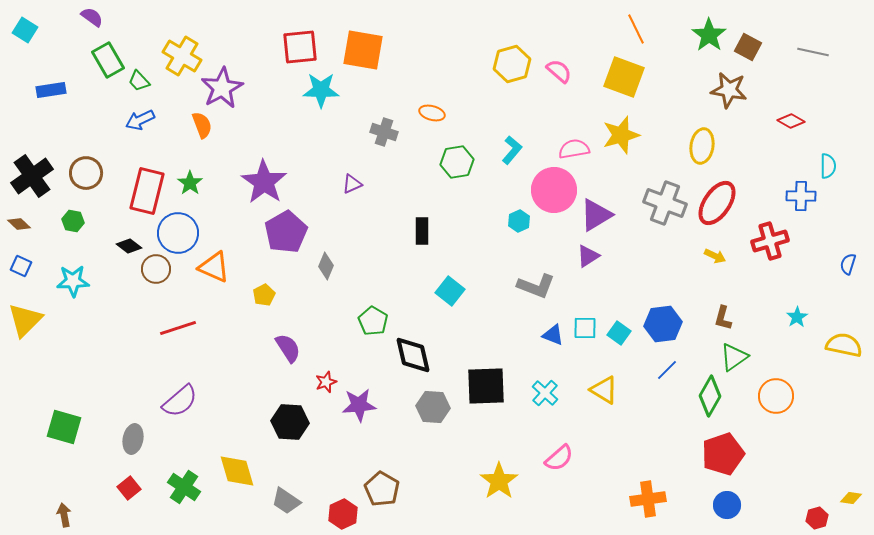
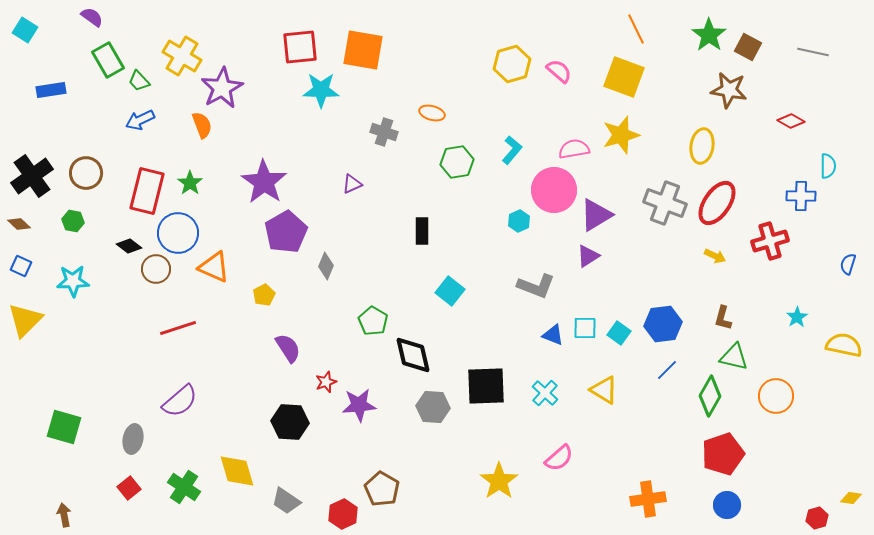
green triangle at (734, 357): rotated 48 degrees clockwise
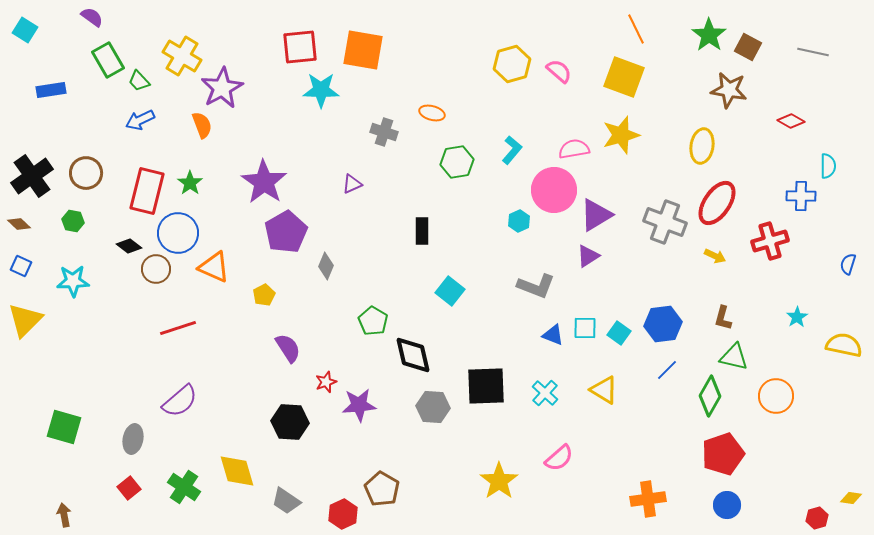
gray cross at (665, 203): moved 19 px down
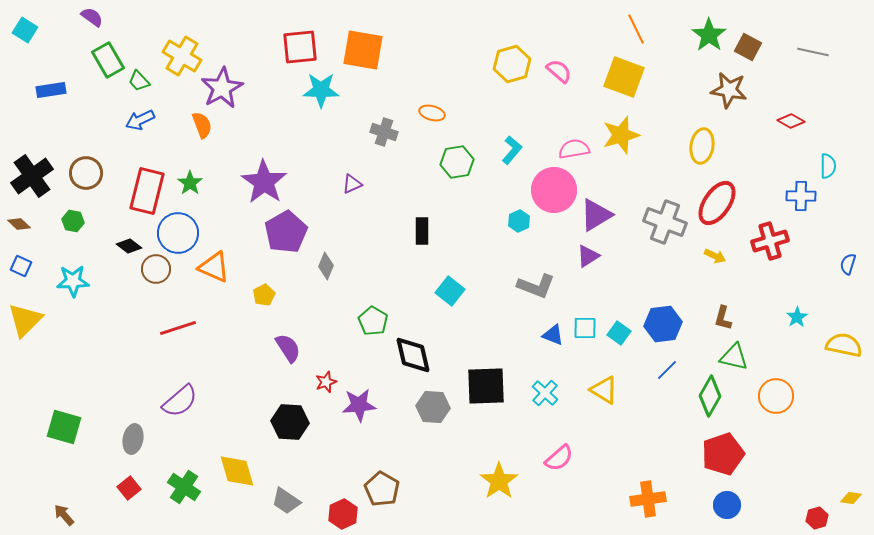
brown arrow at (64, 515): rotated 30 degrees counterclockwise
